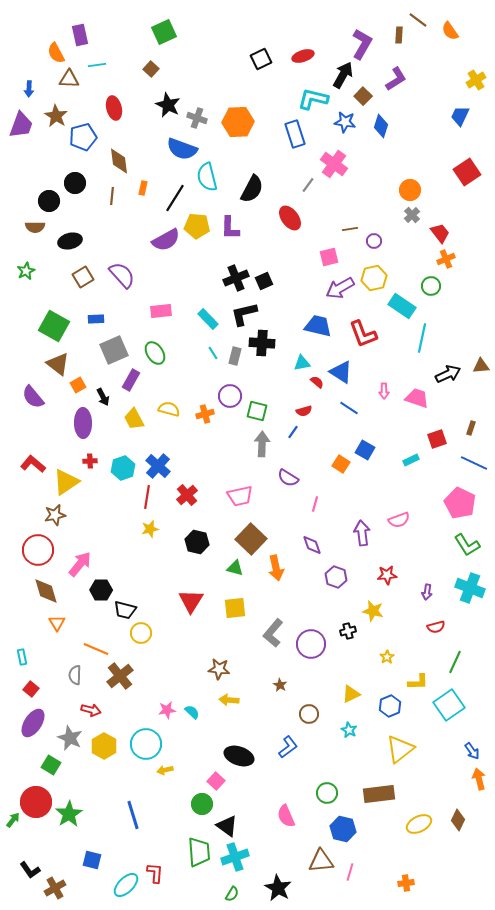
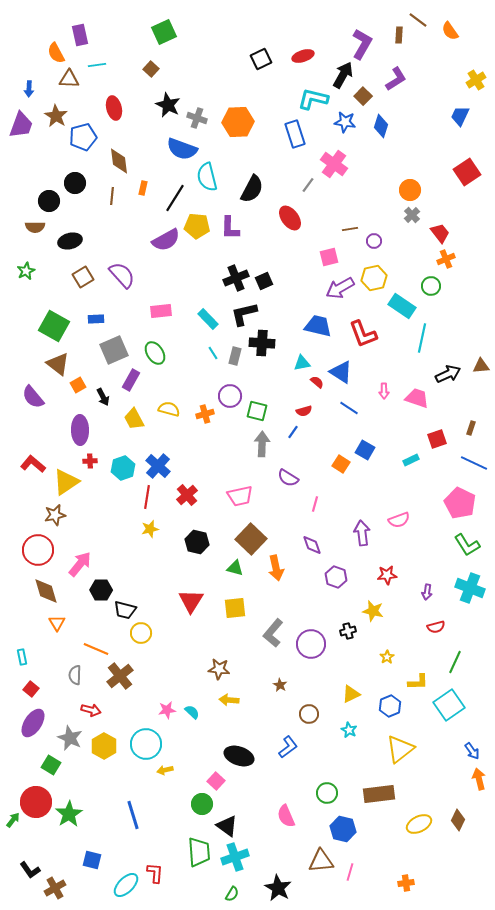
purple ellipse at (83, 423): moved 3 px left, 7 px down
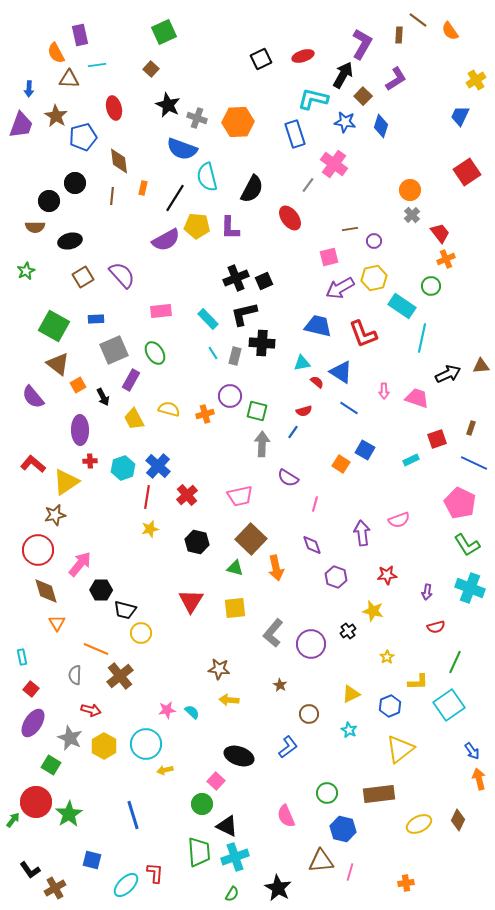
black cross at (348, 631): rotated 21 degrees counterclockwise
black triangle at (227, 826): rotated 10 degrees counterclockwise
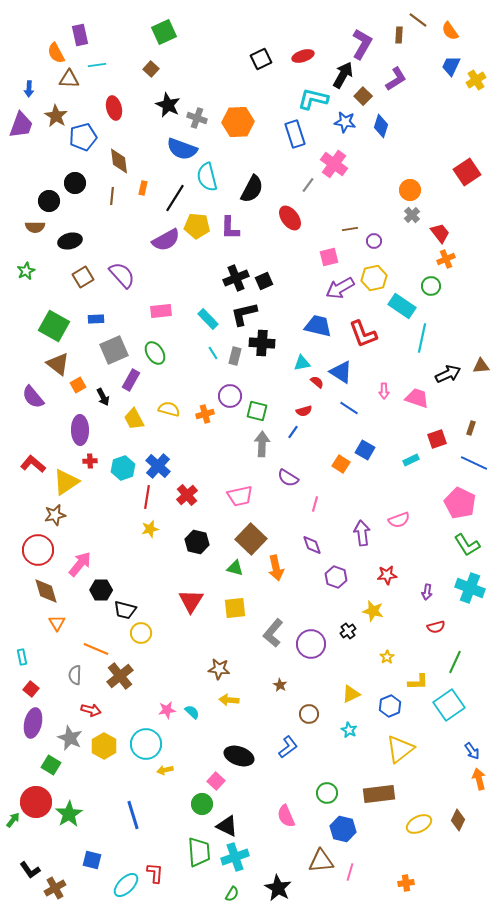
blue trapezoid at (460, 116): moved 9 px left, 50 px up
purple ellipse at (33, 723): rotated 20 degrees counterclockwise
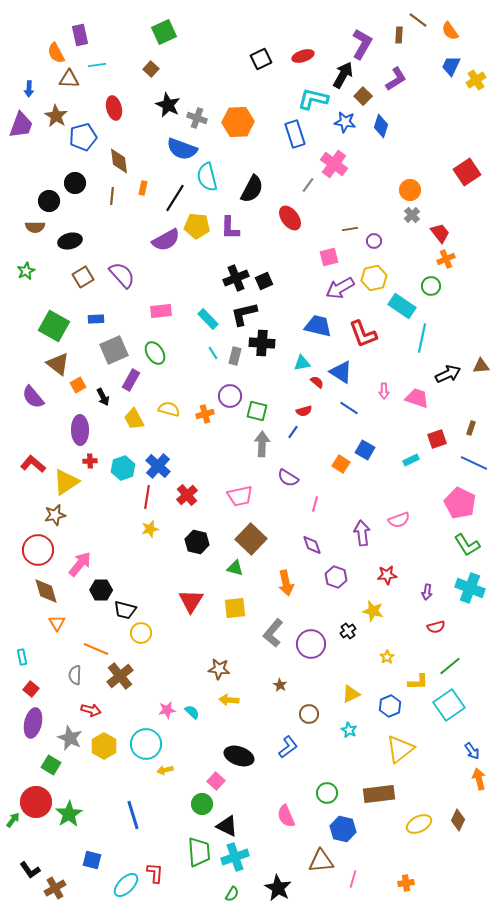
orange arrow at (276, 568): moved 10 px right, 15 px down
green line at (455, 662): moved 5 px left, 4 px down; rotated 25 degrees clockwise
pink line at (350, 872): moved 3 px right, 7 px down
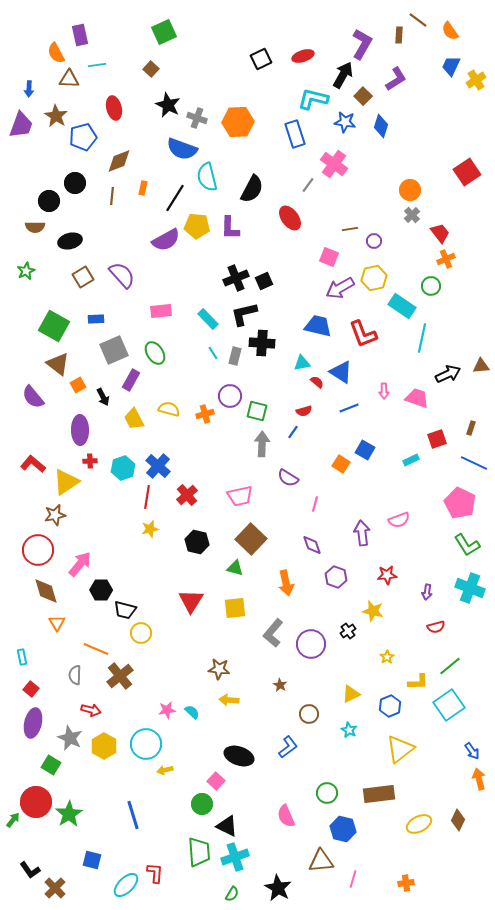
brown diamond at (119, 161): rotated 76 degrees clockwise
pink square at (329, 257): rotated 36 degrees clockwise
blue line at (349, 408): rotated 54 degrees counterclockwise
brown cross at (55, 888): rotated 15 degrees counterclockwise
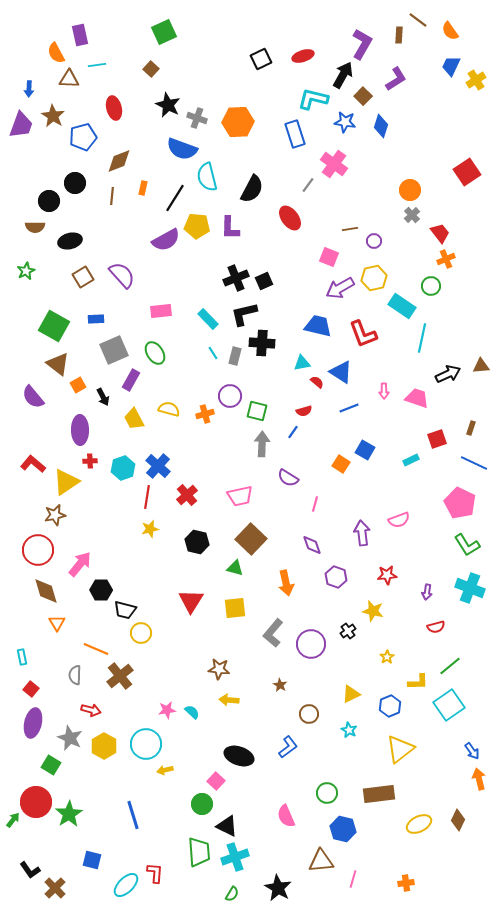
brown star at (56, 116): moved 3 px left
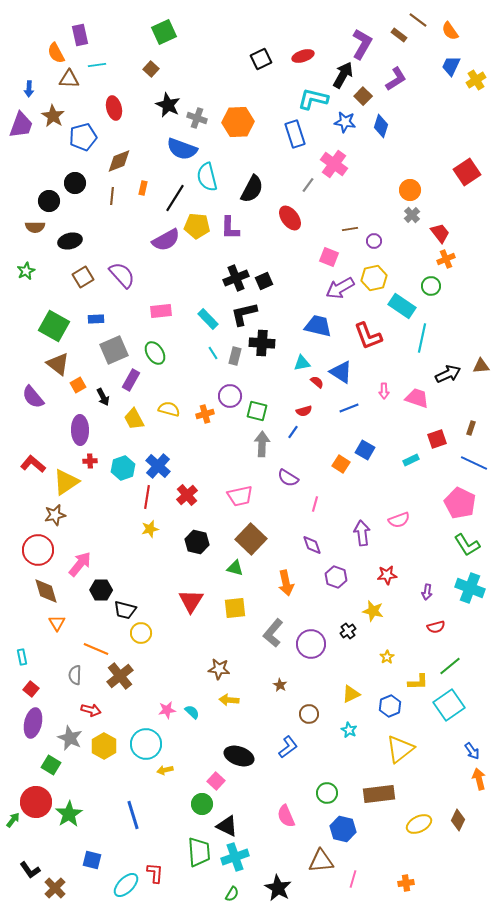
brown rectangle at (399, 35): rotated 56 degrees counterclockwise
red L-shape at (363, 334): moved 5 px right, 2 px down
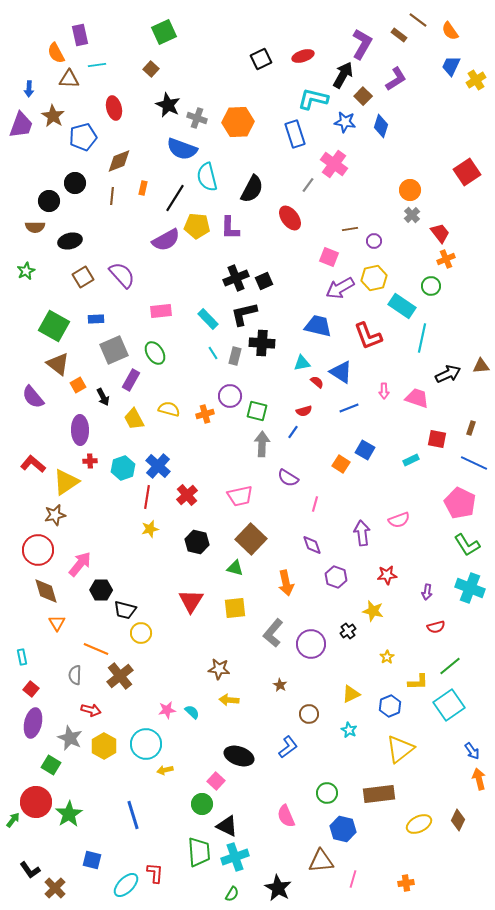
red square at (437, 439): rotated 30 degrees clockwise
